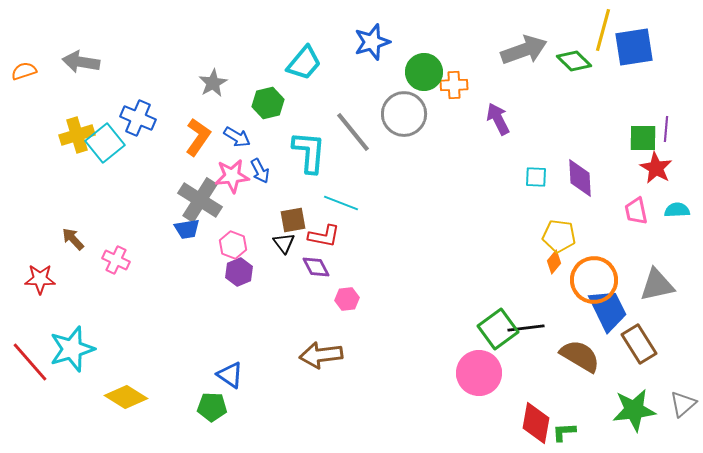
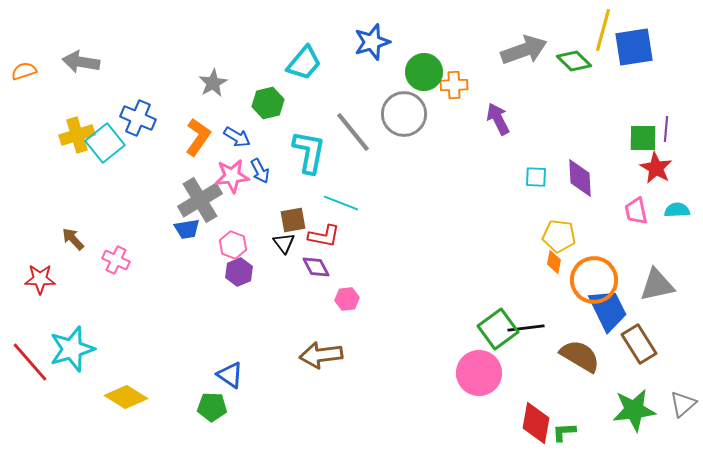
cyan L-shape at (309, 152): rotated 6 degrees clockwise
gray cross at (200, 200): rotated 27 degrees clockwise
orange diamond at (554, 262): rotated 30 degrees counterclockwise
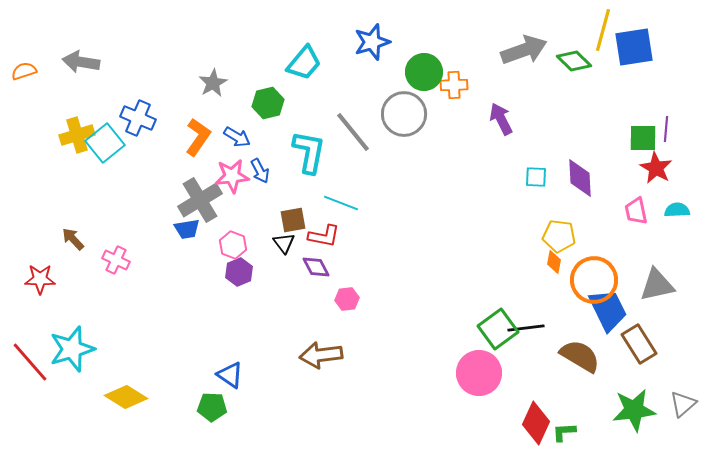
purple arrow at (498, 119): moved 3 px right
red diamond at (536, 423): rotated 15 degrees clockwise
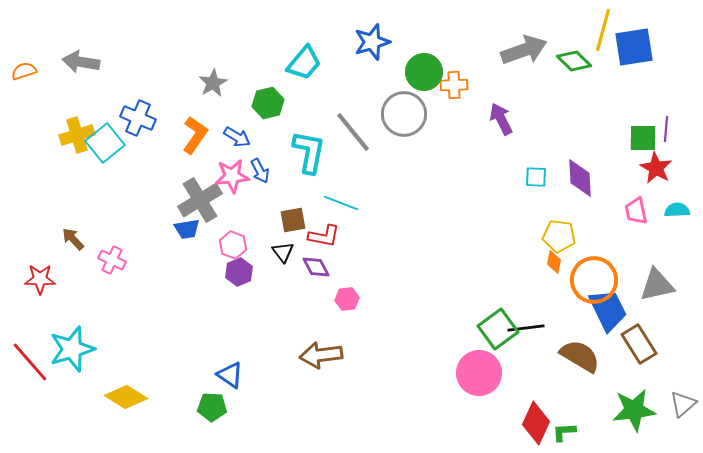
orange L-shape at (198, 137): moved 3 px left, 2 px up
black triangle at (284, 243): moved 1 px left, 9 px down
pink cross at (116, 260): moved 4 px left
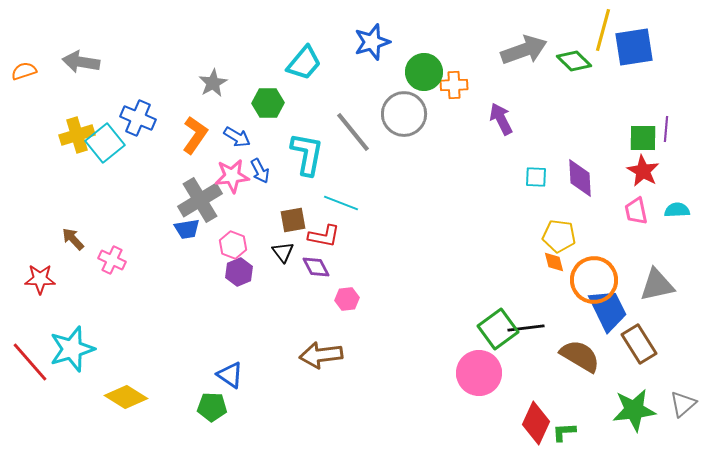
green hexagon at (268, 103): rotated 12 degrees clockwise
cyan L-shape at (309, 152): moved 2 px left, 2 px down
red star at (656, 168): moved 13 px left, 3 px down
orange diamond at (554, 262): rotated 25 degrees counterclockwise
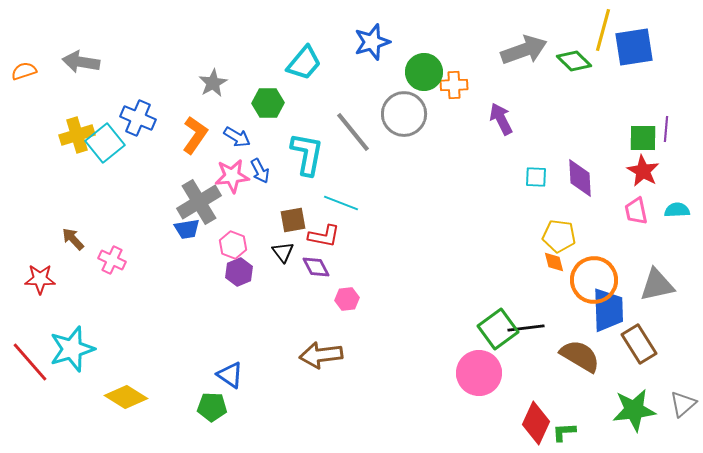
gray cross at (200, 200): moved 1 px left, 2 px down
blue trapezoid at (608, 310): rotated 24 degrees clockwise
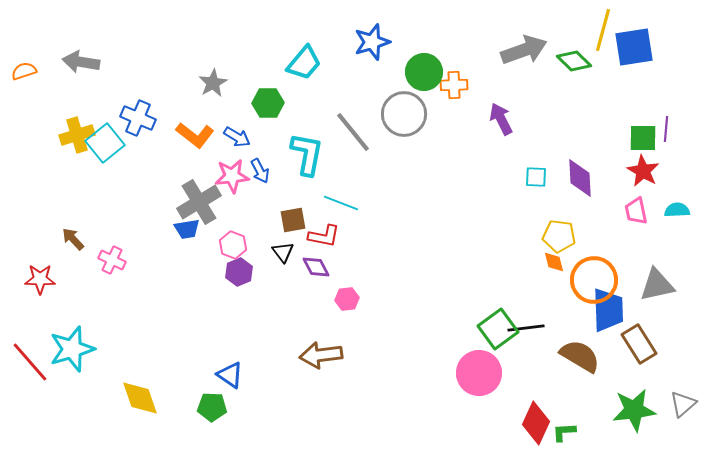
orange L-shape at (195, 135): rotated 93 degrees clockwise
yellow diamond at (126, 397): moved 14 px right, 1 px down; rotated 39 degrees clockwise
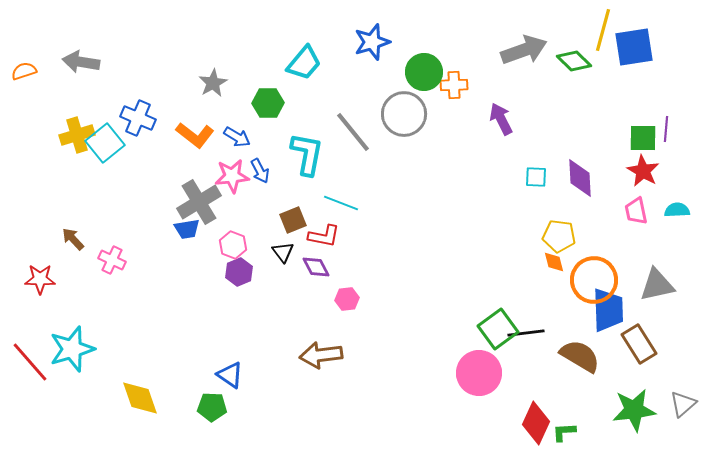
brown square at (293, 220): rotated 12 degrees counterclockwise
black line at (526, 328): moved 5 px down
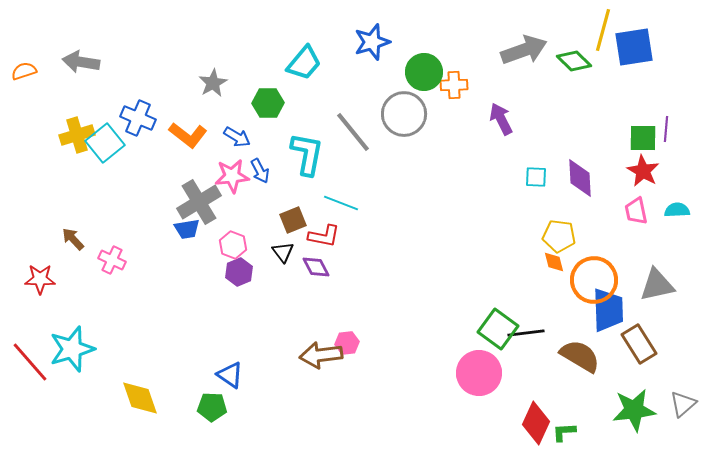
orange L-shape at (195, 135): moved 7 px left
pink hexagon at (347, 299): moved 44 px down
green square at (498, 329): rotated 18 degrees counterclockwise
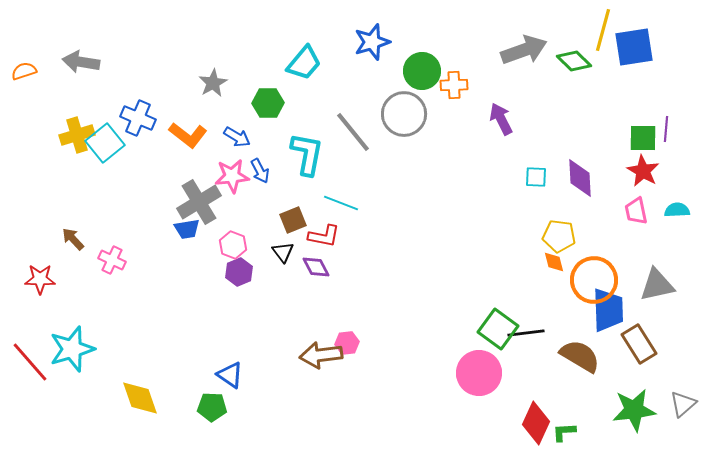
green circle at (424, 72): moved 2 px left, 1 px up
